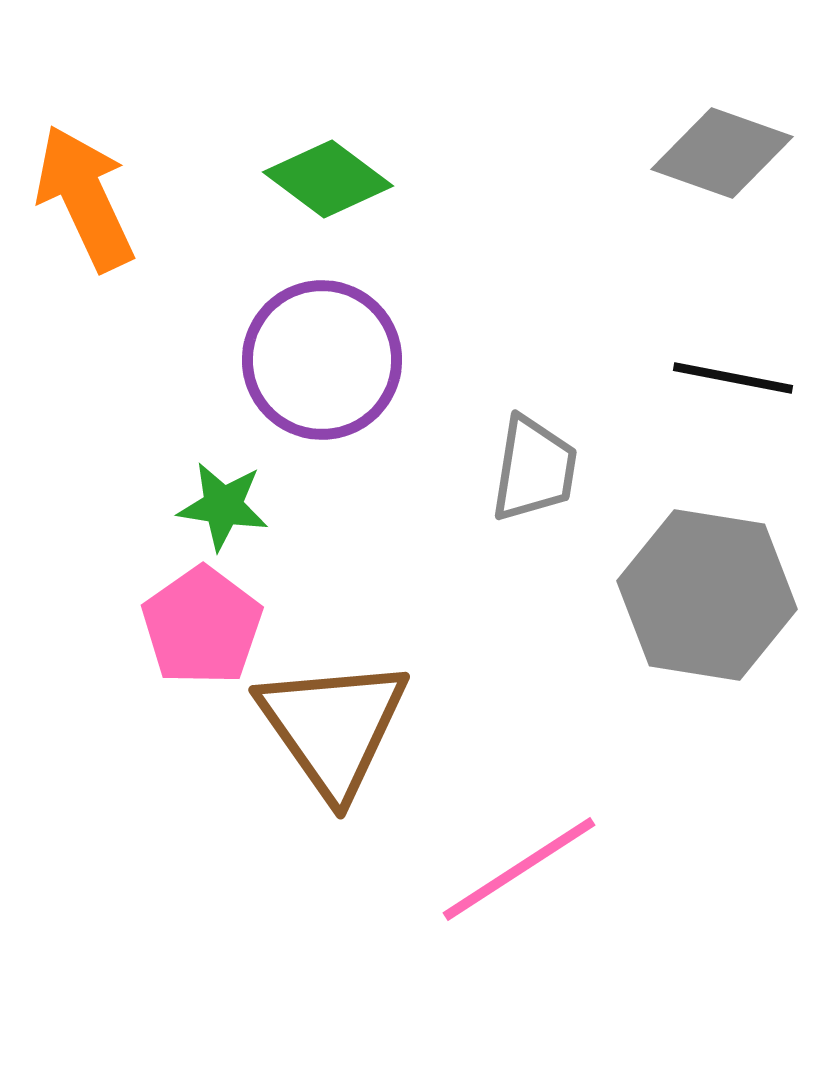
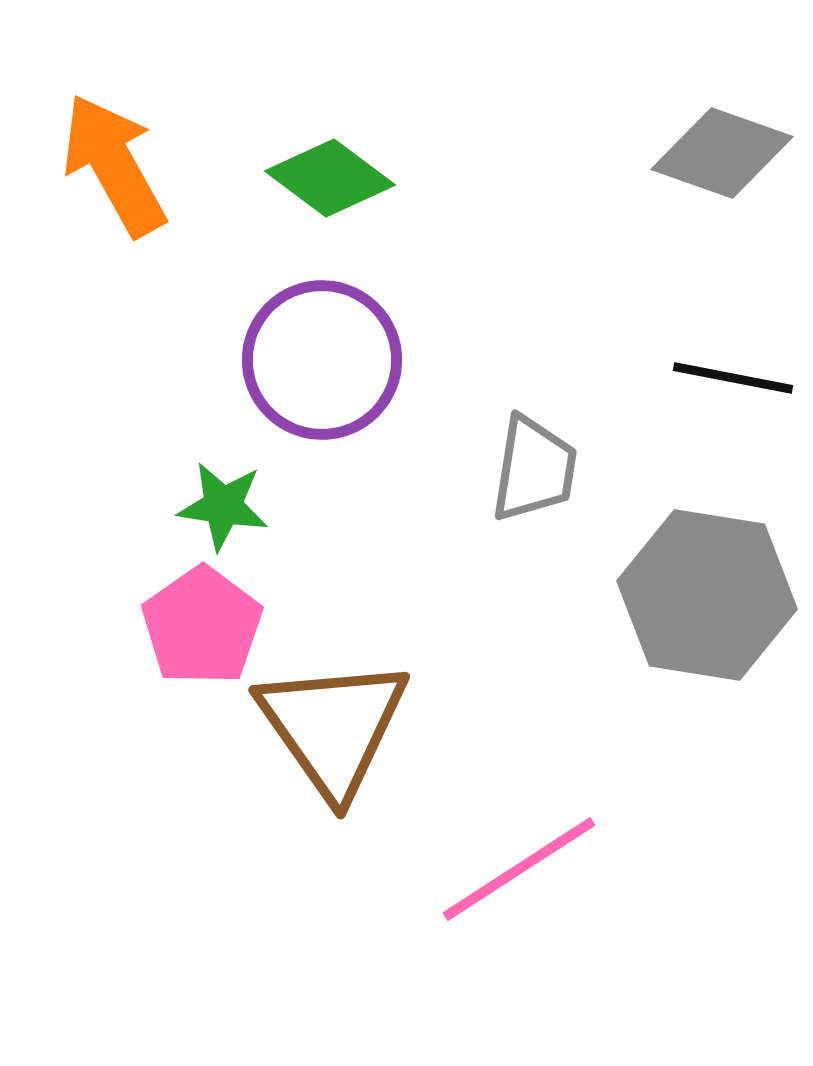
green diamond: moved 2 px right, 1 px up
orange arrow: moved 29 px right, 33 px up; rotated 4 degrees counterclockwise
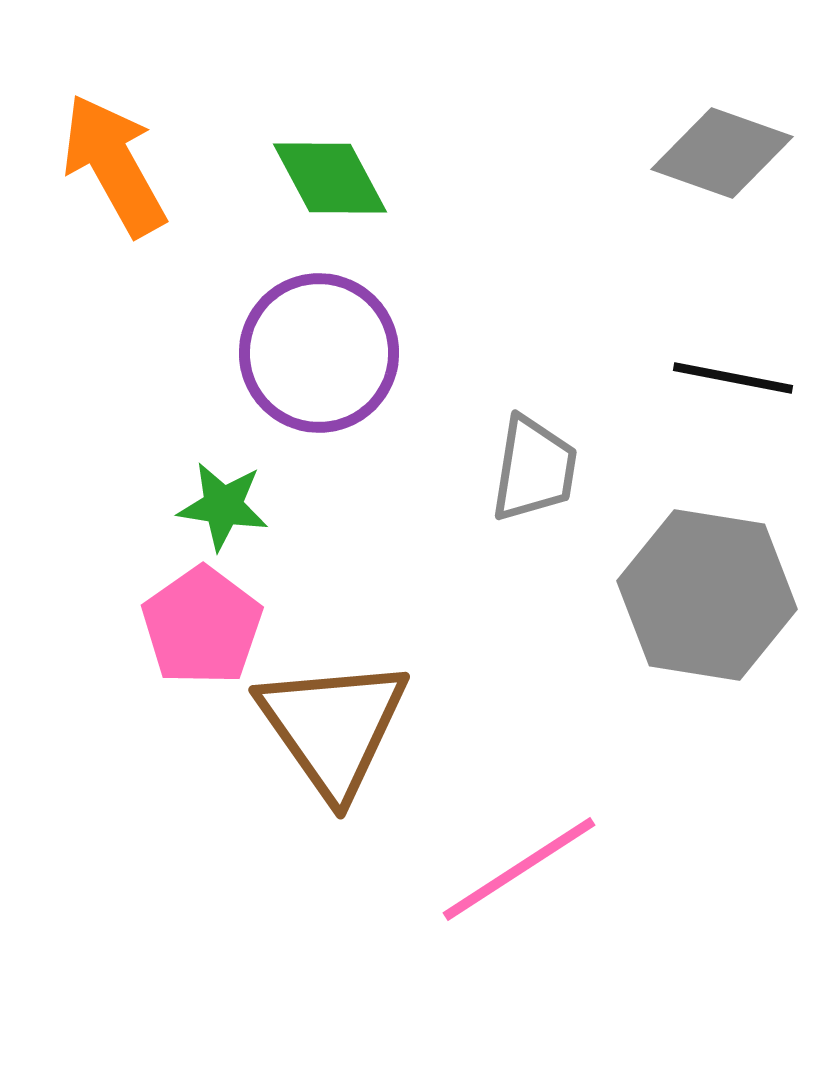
green diamond: rotated 25 degrees clockwise
purple circle: moved 3 px left, 7 px up
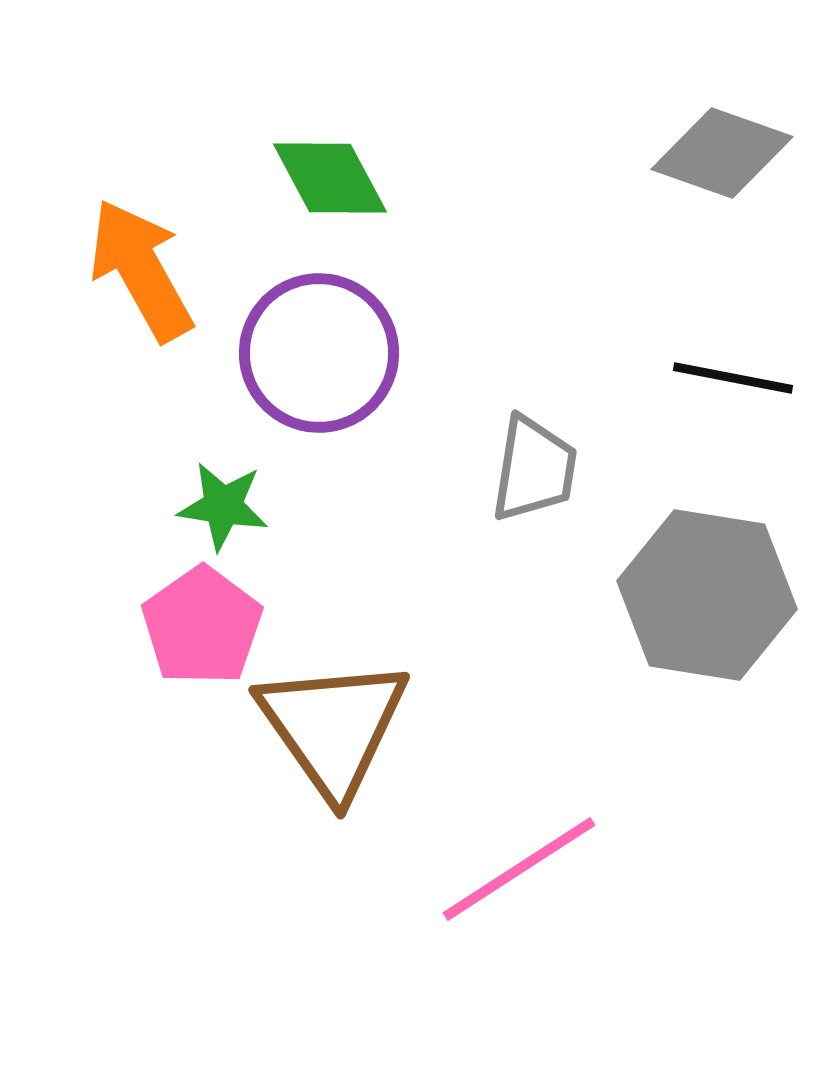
orange arrow: moved 27 px right, 105 px down
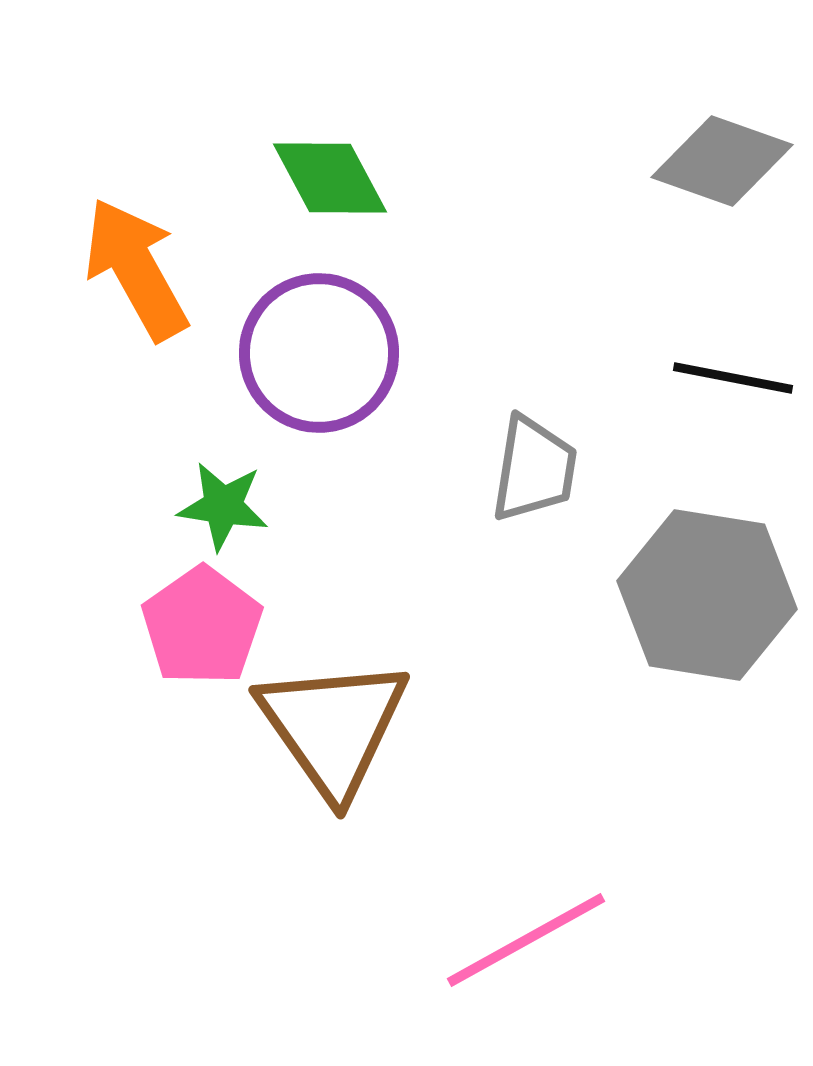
gray diamond: moved 8 px down
orange arrow: moved 5 px left, 1 px up
pink line: moved 7 px right, 71 px down; rotated 4 degrees clockwise
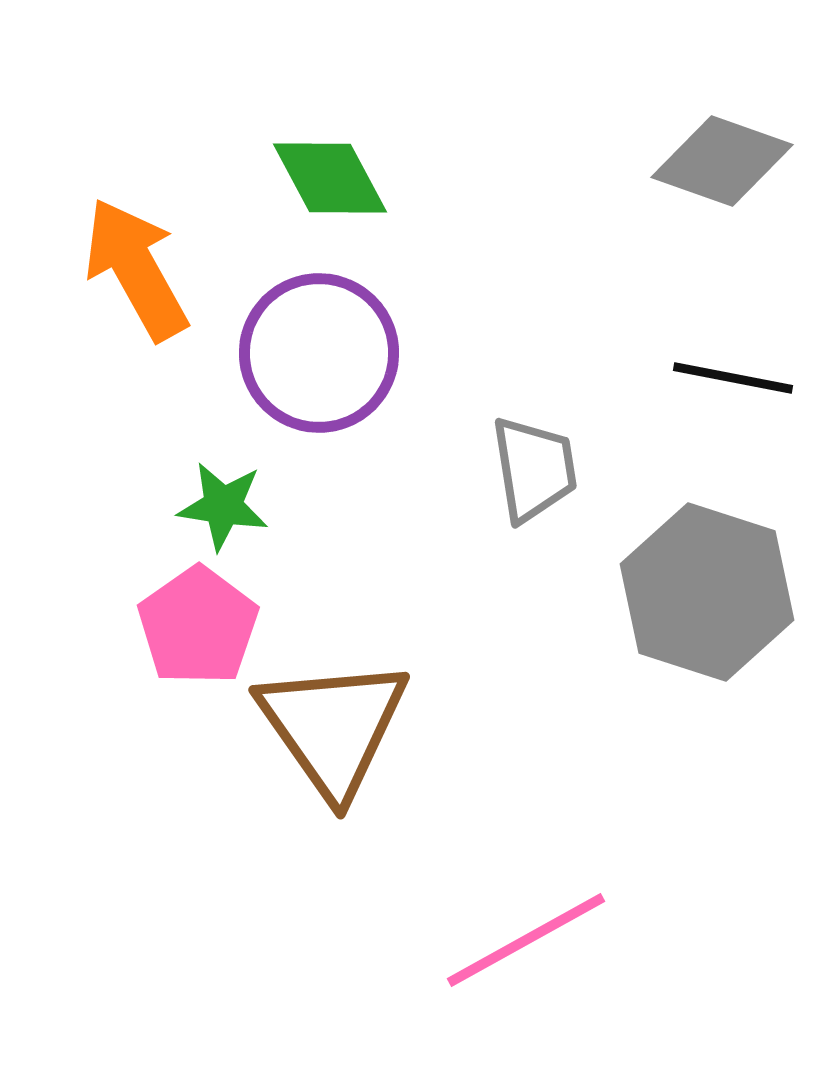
gray trapezoid: rotated 18 degrees counterclockwise
gray hexagon: moved 3 px up; rotated 9 degrees clockwise
pink pentagon: moved 4 px left
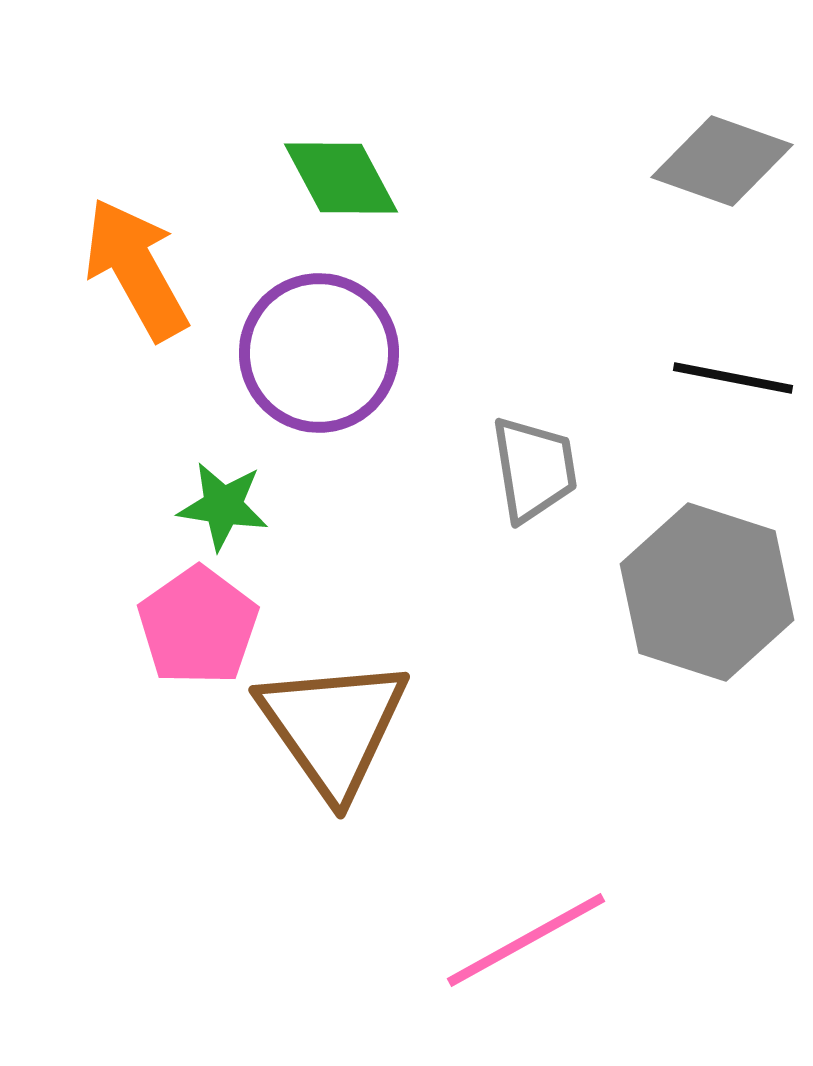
green diamond: moved 11 px right
